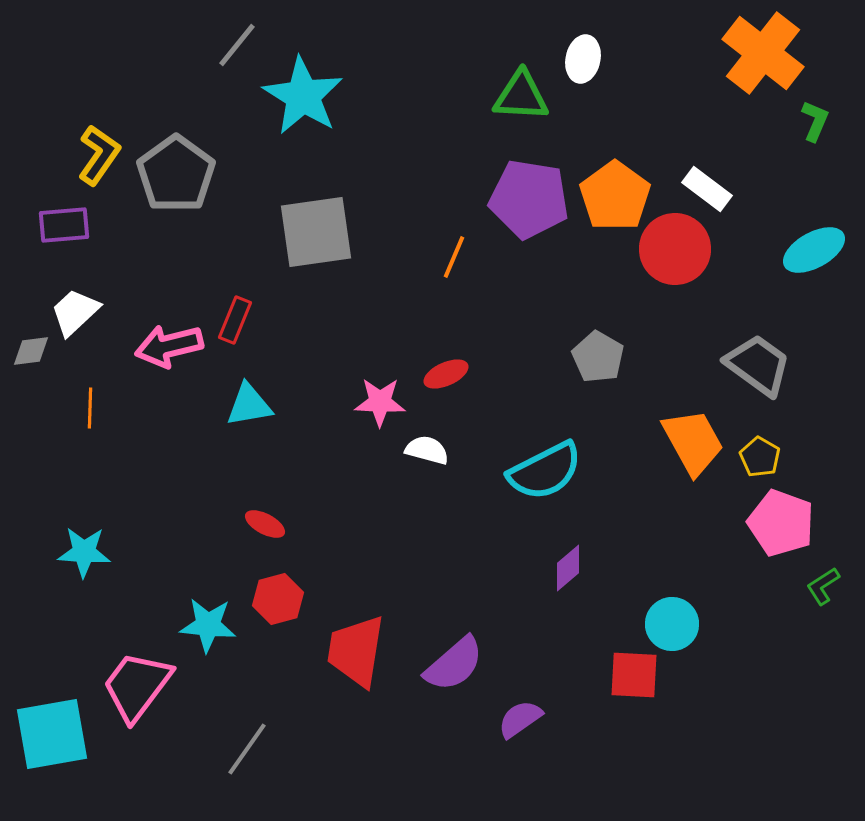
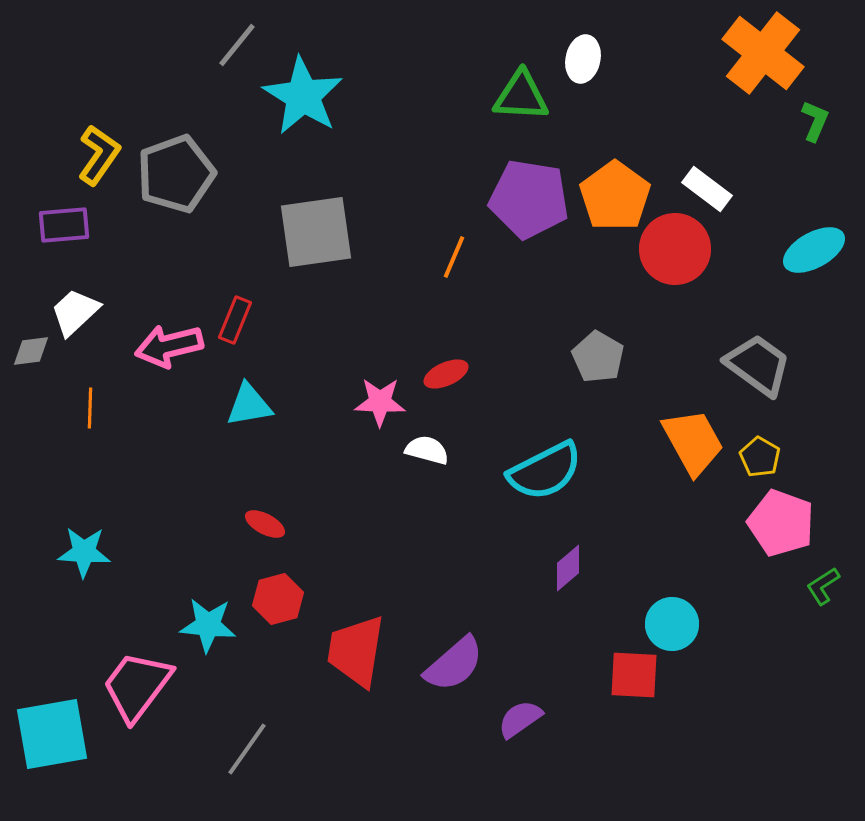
gray pentagon at (176, 174): rotated 16 degrees clockwise
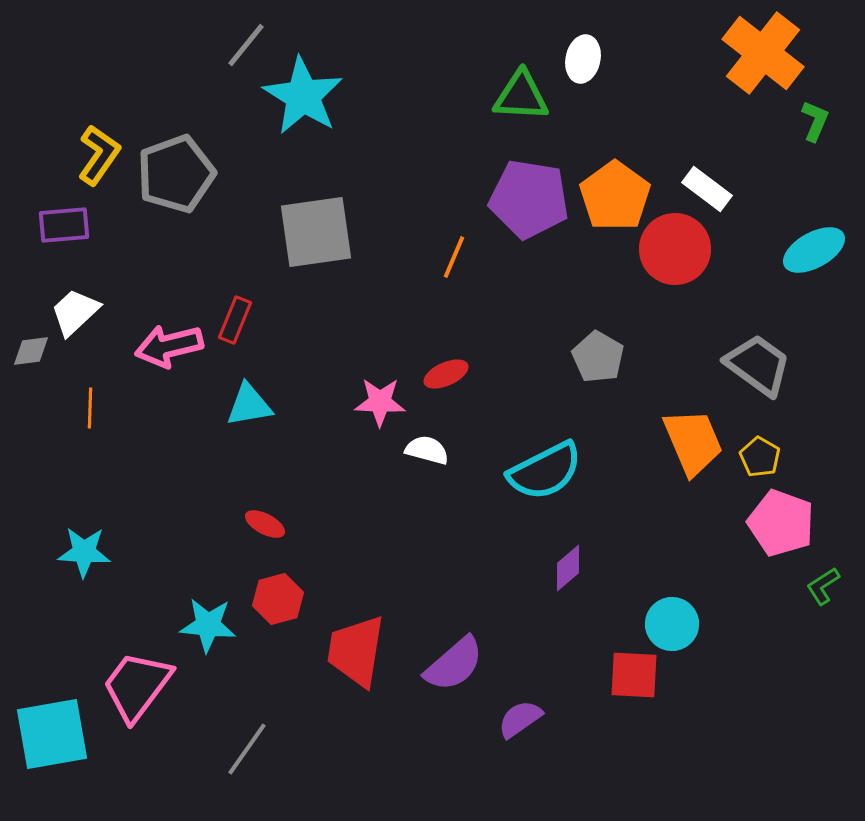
gray line at (237, 45): moved 9 px right
orange trapezoid at (693, 442): rotated 6 degrees clockwise
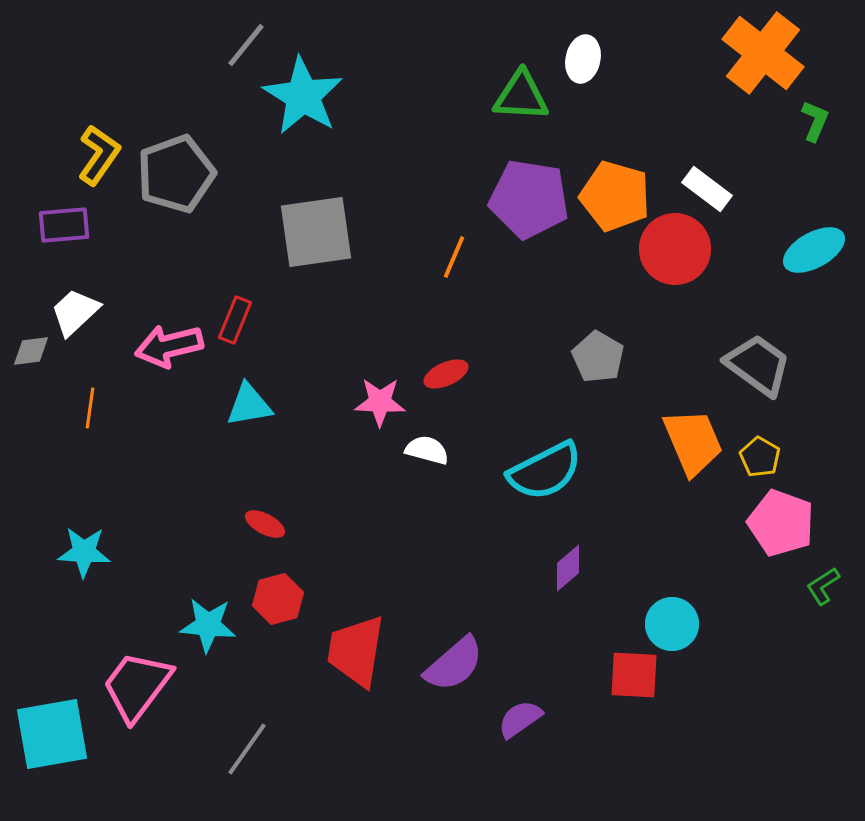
orange pentagon at (615, 196): rotated 20 degrees counterclockwise
orange line at (90, 408): rotated 6 degrees clockwise
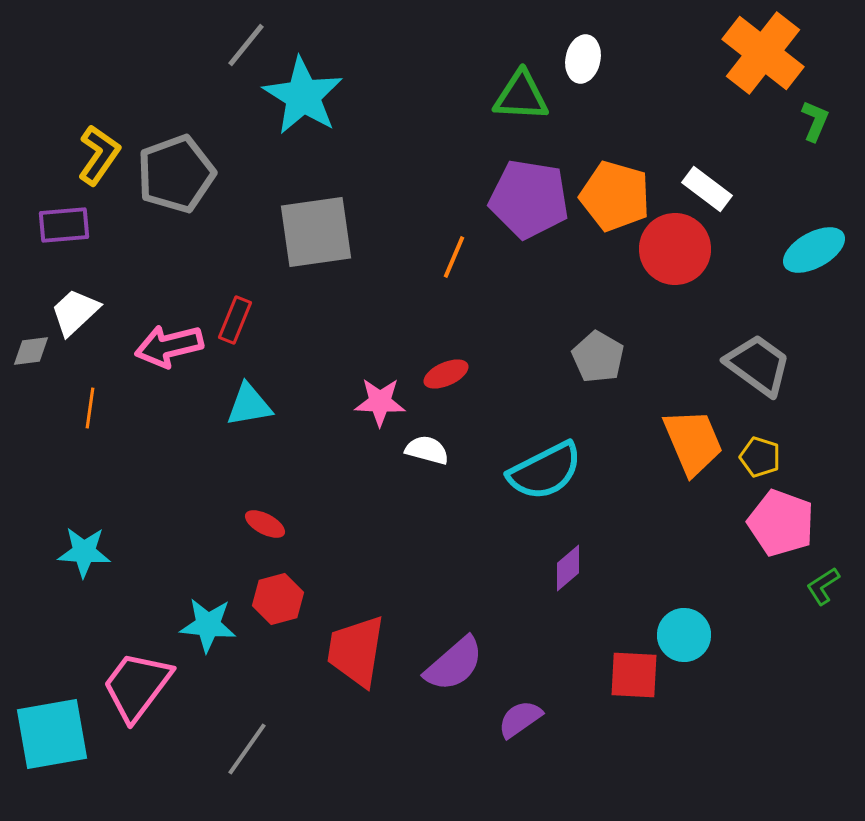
yellow pentagon at (760, 457): rotated 12 degrees counterclockwise
cyan circle at (672, 624): moved 12 px right, 11 px down
